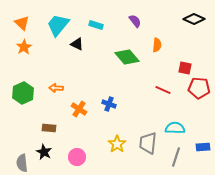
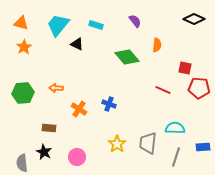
orange triangle: moved 1 px left; rotated 28 degrees counterclockwise
green hexagon: rotated 20 degrees clockwise
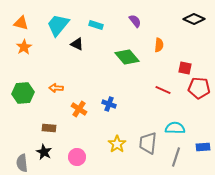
orange semicircle: moved 2 px right
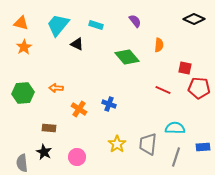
gray trapezoid: moved 1 px down
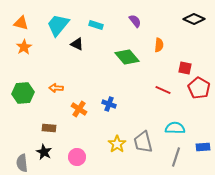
red pentagon: rotated 25 degrees clockwise
gray trapezoid: moved 5 px left, 2 px up; rotated 20 degrees counterclockwise
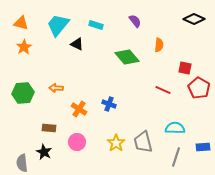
yellow star: moved 1 px left, 1 px up
pink circle: moved 15 px up
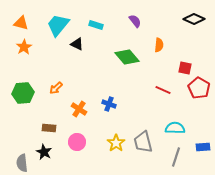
orange arrow: rotated 48 degrees counterclockwise
